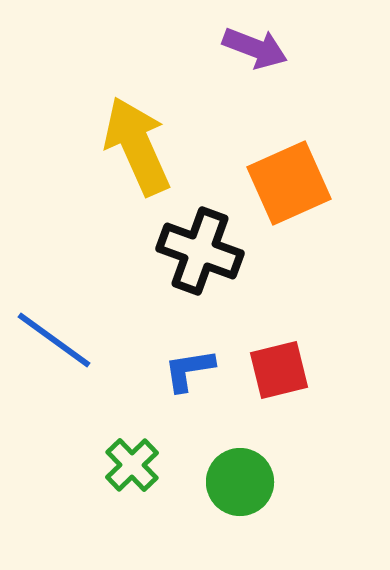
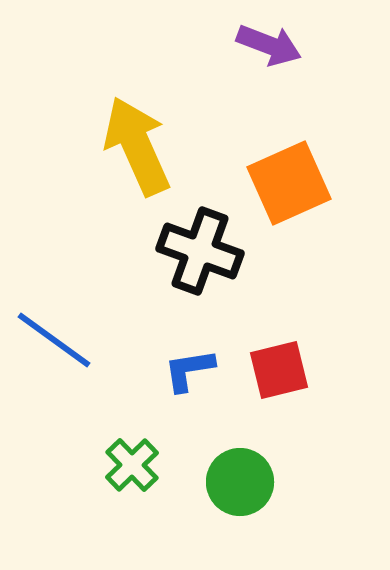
purple arrow: moved 14 px right, 3 px up
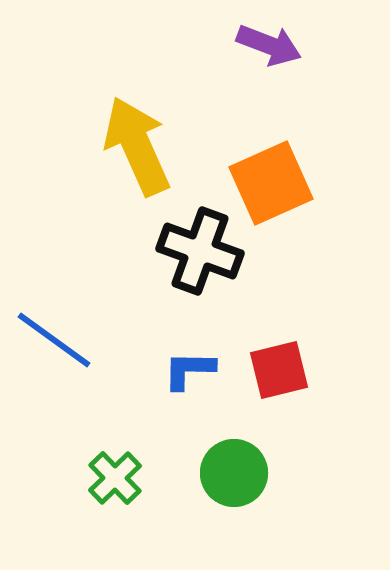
orange square: moved 18 px left
blue L-shape: rotated 10 degrees clockwise
green cross: moved 17 px left, 13 px down
green circle: moved 6 px left, 9 px up
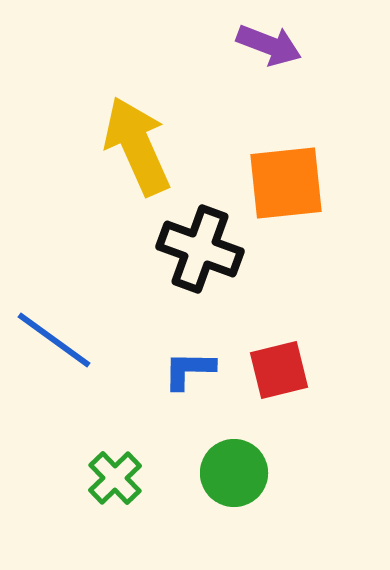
orange square: moved 15 px right; rotated 18 degrees clockwise
black cross: moved 2 px up
